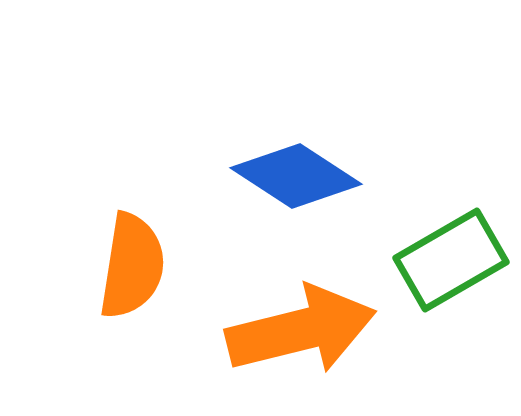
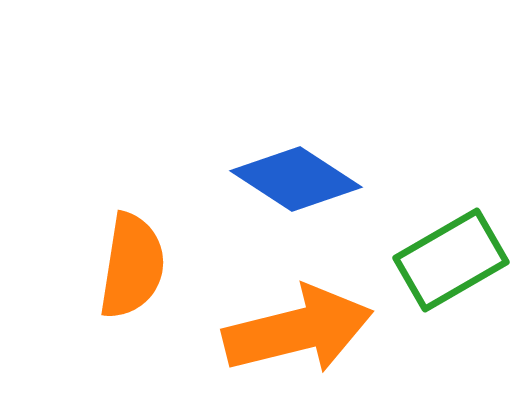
blue diamond: moved 3 px down
orange arrow: moved 3 px left
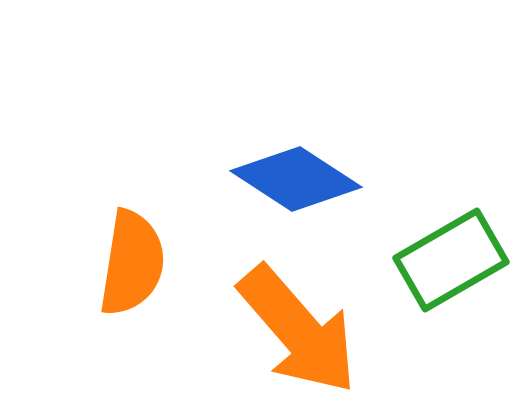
orange semicircle: moved 3 px up
orange arrow: rotated 63 degrees clockwise
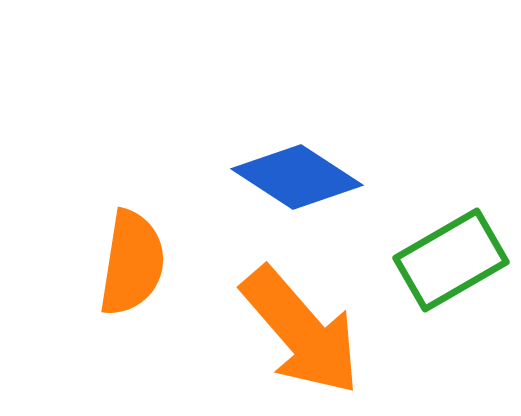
blue diamond: moved 1 px right, 2 px up
orange arrow: moved 3 px right, 1 px down
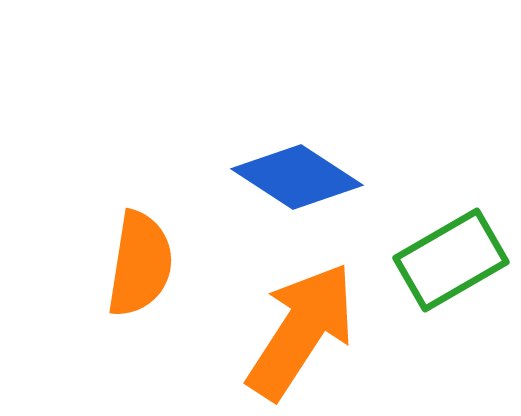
orange semicircle: moved 8 px right, 1 px down
orange arrow: rotated 106 degrees counterclockwise
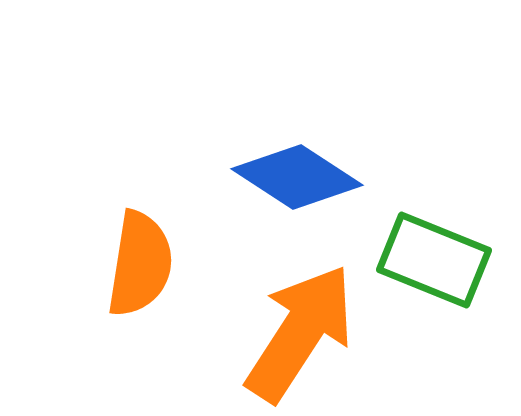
green rectangle: moved 17 px left; rotated 52 degrees clockwise
orange arrow: moved 1 px left, 2 px down
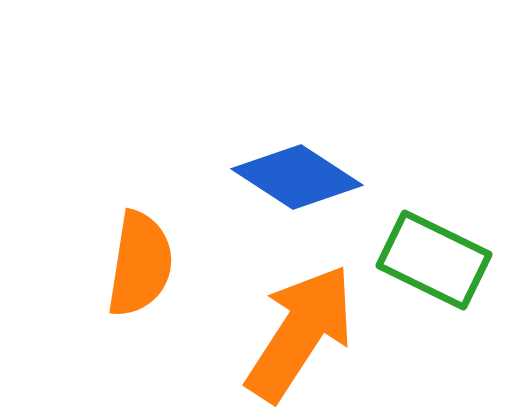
green rectangle: rotated 4 degrees clockwise
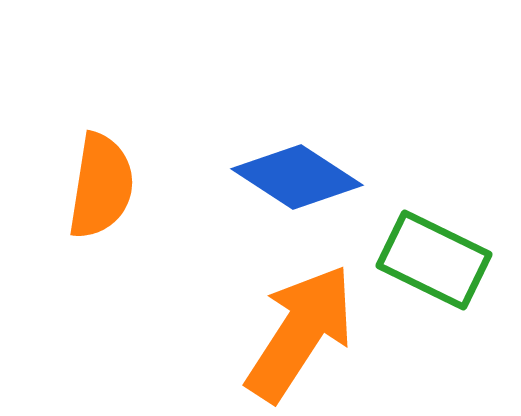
orange semicircle: moved 39 px left, 78 px up
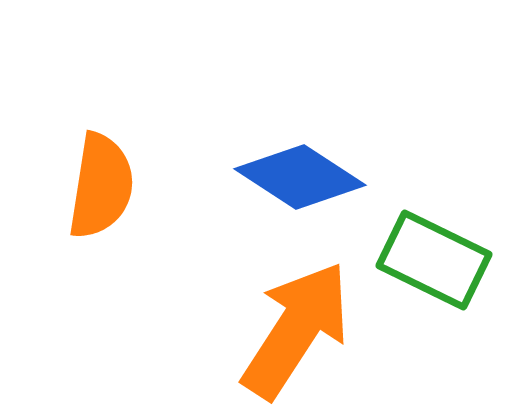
blue diamond: moved 3 px right
orange arrow: moved 4 px left, 3 px up
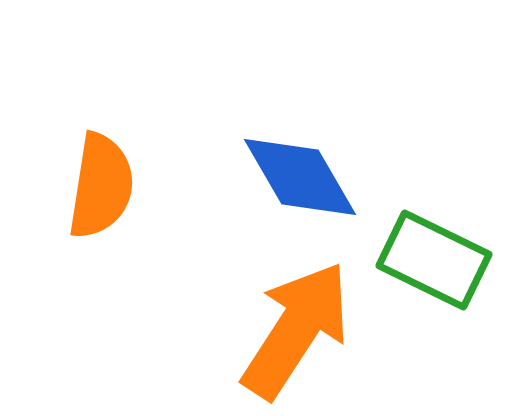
blue diamond: rotated 27 degrees clockwise
